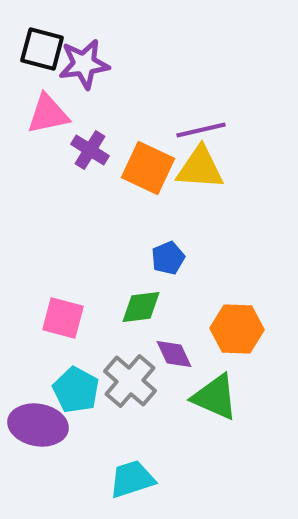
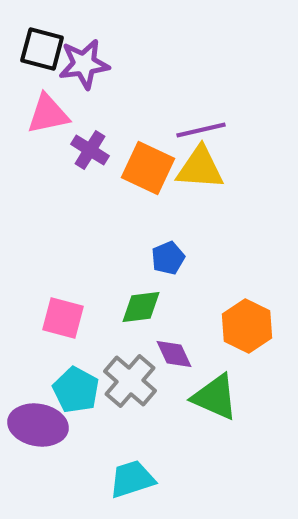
orange hexagon: moved 10 px right, 3 px up; rotated 24 degrees clockwise
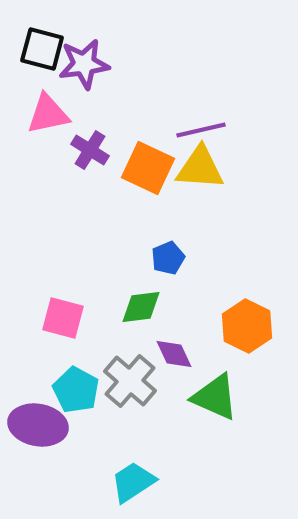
cyan trapezoid: moved 1 px right, 3 px down; rotated 15 degrees counterclockwise
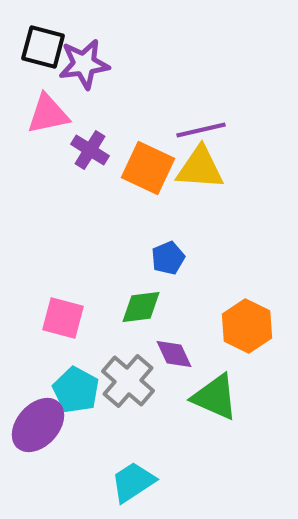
black square: moved 1 px right, 2 px up
gray cross: moved 2 px left
purple ellipse: rotated 58 degrees counterclockwise
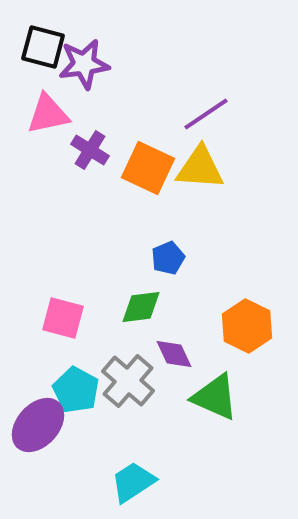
purple line: moved 5 px right, 16 px up; rotated 21 degrees counterclockwise
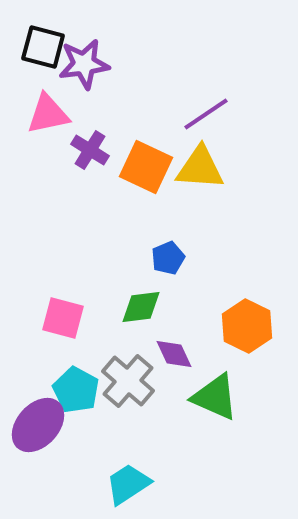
orange square: moved 2 px left, 1 px up
cyan trapezoid: moved 5 px left, 2 px down
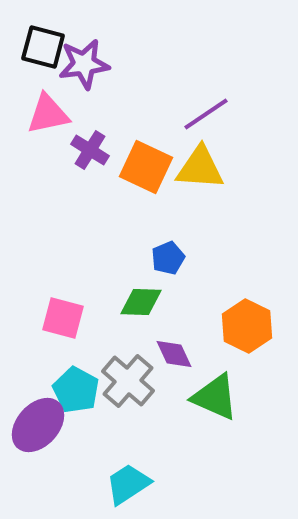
green diamond: moved 5 px up; rotated 9 degrees clockwise
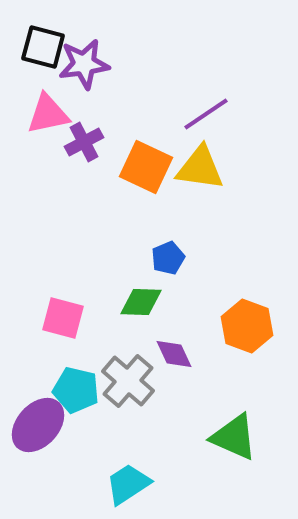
purple cross: moved 6 px left, 8 px up; rotated 30 degrees clockwise
yellow triangle: rotated 4 degrees clockwise
orange hexagon: rotated 6 degrees counterclockwise
cyan pentagon: rotated 15 degrees counterclockwise
green triangle: moved 19 px right, 40 px down
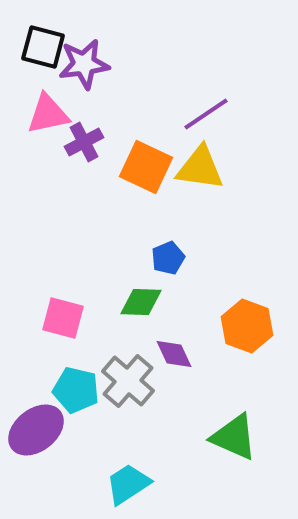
purple ellipse: moved 2 px left, 5 px down; rotated 10 degrees clockwise
